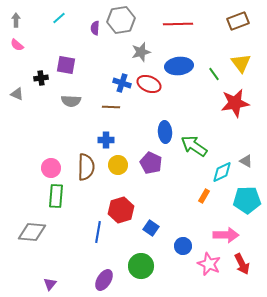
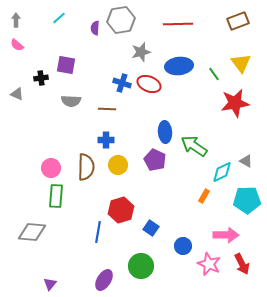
brown line at (111, 107): moved 4 px left, 2 px down
purple pentagon at (151, 163): moved 4 px right, 3 px up
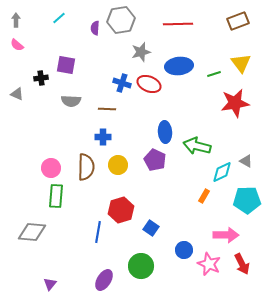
green line at (214, 74): rotated 72 degrees counterclockwise
blue cross at (106, 140): moved 3 px left, 3 px up
green arrow at (194, 146): moved 3 px right; rotated 20 degrees counterclockwise
blue circle at (183, 246): moved 1 px right, 4 px down
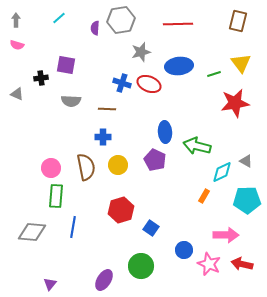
brown rectangle at (238, 21): rotated 55 degrees counterclockwise
pink semicircle at (17, 45): rotated 24 degrees counterclockwise
brown semicircle at (86, 167): rotated 12 degrees counterclockwise
blue line at (98, 232): moved 25 px left, 5 px up
red arrow at (242, 264): rotated 130 degrees clockwise
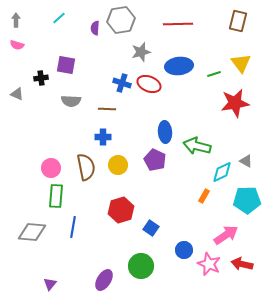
pink arrow at (226, 235): rotated 35 degrees counterclockwise
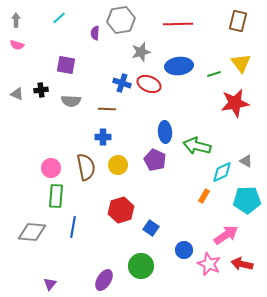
purple semicircle at (95, 28): moved 5 px down
black cross at (41, 78): moved 12 px down
